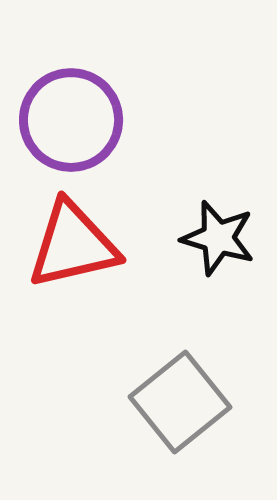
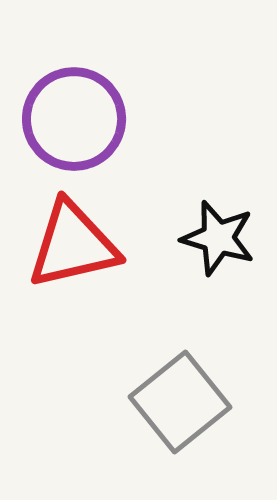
purple circle: moved 3 px right, 1 px up
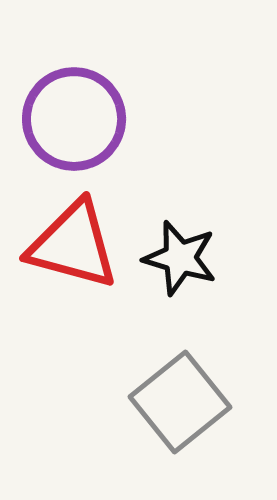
black star: moved 38 px left, 20 px down
red triangle: rotated 28 degrees clockwise
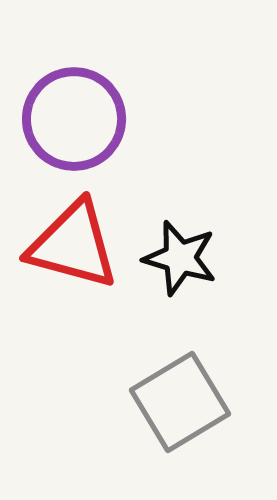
gray square: rotated 8 degrees clockwise
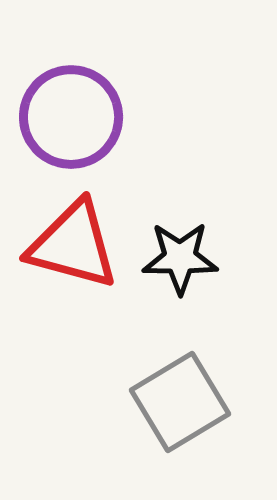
purple circle: moved 3 px left, 2 px up
black star: rotated 16 degrees counterclockwise
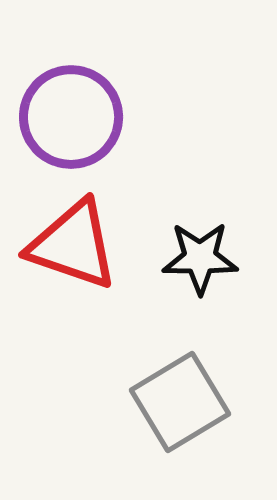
red triangle: rotated 4 degrees clockwise
black star: moved 20 px right
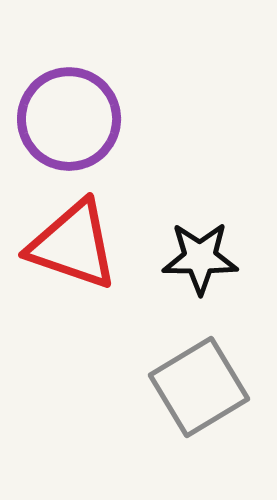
purple circle: moved 2 px left, 2 px down
gray square: moved 19 px right, 15 px up
